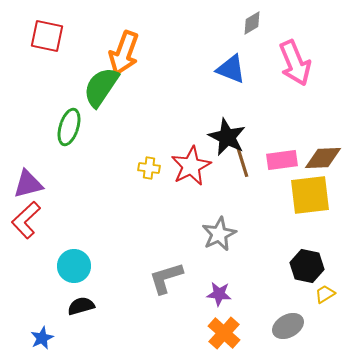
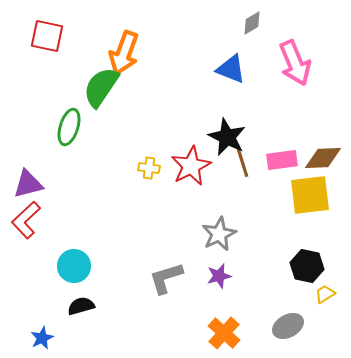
purple star: moved 18 px up; rotated 20 degrees counterclockwise
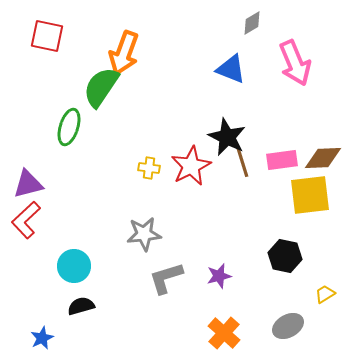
gray star: moved 75 px left; rotated 20 degrees clockwise
black hexagon: moved 22 px left, 10 px up
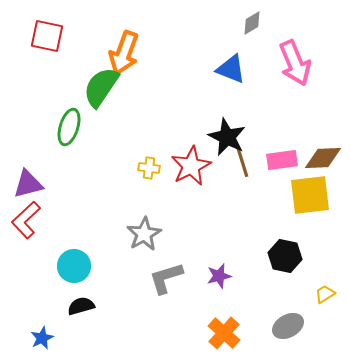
gray star: rotated 24 degrees counterclockwise
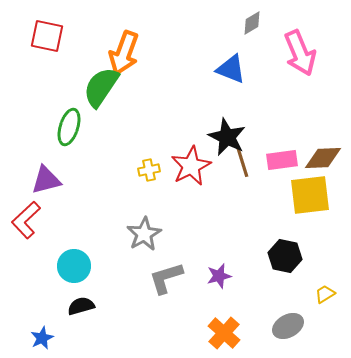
pink arrow: moved 5 px right, 10 px up
yellow cross: moved 2 px down; rotated 20 degrees counterclockwise
purple triangle: moved 18 px right, 4 px up
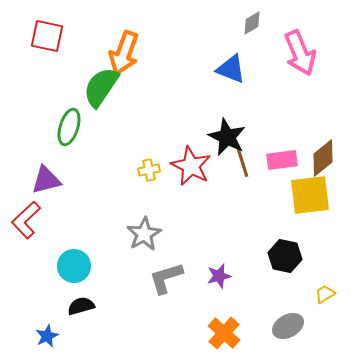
brown diamond: rotated 36 degrees counterclockwise
red star: rotated 18 degrees counterclockwise
blue star: moved 5 px right, 2 px up
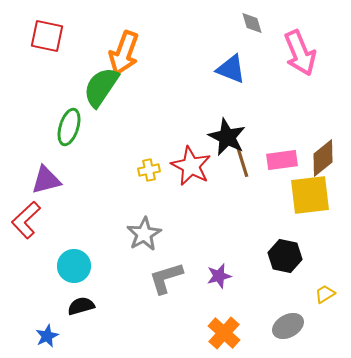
gray diamond: rotated 75 degrees counterclockwise
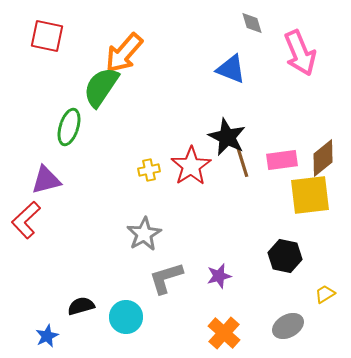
orange arrow: rotated 21 degrees clockwise
red star: rotated 12 degrees clockwise
cyan circle: moved 52 px right, 51 px down
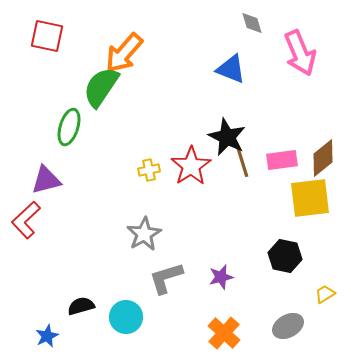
yellow square: moved 3 px down
purple star: moved 2 px right, 1 px down
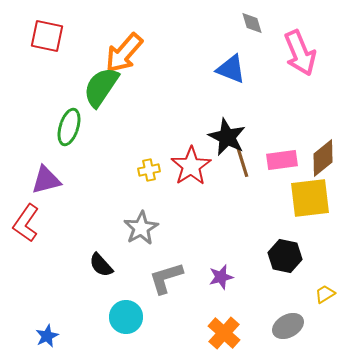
red L-shape: moved 3 px down; rotated 12 degrees counterclockwise
gray star: moved 3 px left, 6 px up
black semicircle: moved 20 px right, 41 px up; rotated 116 degrees counterclockwise
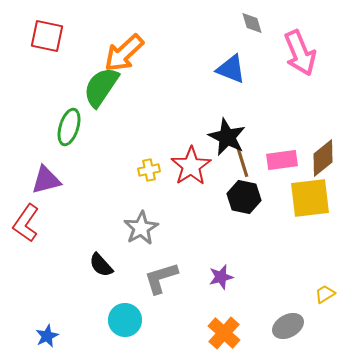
orange arrow: rotated 6 degrees clockwise
black hexagon: moved 41 px left, 59 px up
gray L-shape: moved 5 px left
cyan circle: moved 1 px left, 3 px down
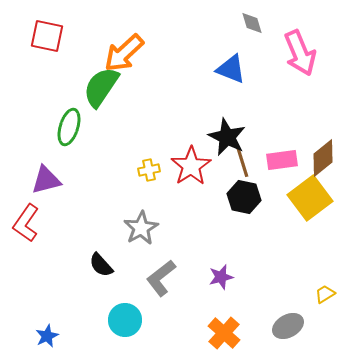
yellow square: rotated 30 degrees counterclockwise
gray L-shape: rotated 21 degrees counterclockwise
